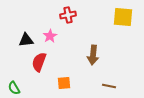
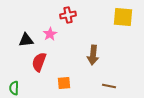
pink star: moved 2 px up
green semicircle: rotated 32 degrees clockwise
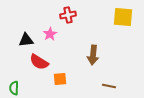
red semicircle: rotated 78 degrees counterclockwise
orange square: moved 4 px left, 4 px up
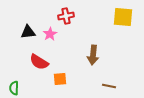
red cross: moved 2 px left, 1 px down
black triangle: moved 2 px right, 8 px up
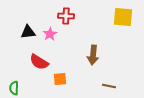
red cross: rotated 14 degrees clockwise
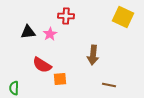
yellow square: rotated 20 degrees clockwise
red semicircle: moved 3 px right, 3 px down
brown line: moved 1 px up
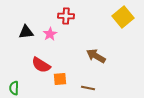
yellow square: rotated 25 degrees clockwise
black triangle: moved 2 px left
brown arrow: moved 3 px right, 1 px down; rotated 114 degrees clockwise
red semicircle: moved 1 px left
brown line: moved 21 px left, 3 px down
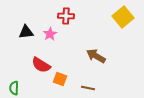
orange square: rotated 24 degrees clockwise
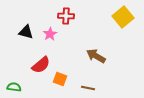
black triangle: rotated 21 degrees clockwise
red semicircle: rotated 72 degrees counterclockwise
green semicircle: moved 1 px up; rotated 96 degrees clockwise
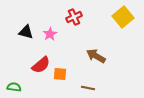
red cross: moved 8 px right, 1 px down; rotated 28 degrees counterclockwise
orange square: moved 5 px up; rotated 16 degrees counterclockwise
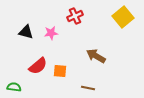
red cross: moved 1 px right, 1 px up
pink star: moved 1 px right, 1 px up; rotated 24 degrees clockwise
red semicircle: moved 3 px left, 1 px down
orange square: moved 3 px up
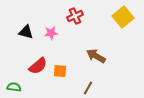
brown line: rotated 72 degrees counterclockwise
